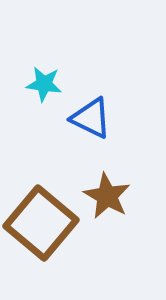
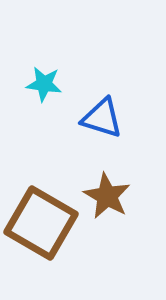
blue triangle: moved 11 px right; rotated 9 degrees counterclockwise
brown square: rotated 10 degrees counterclockwise
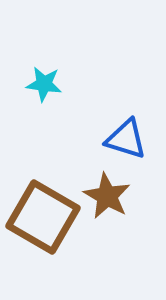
blue triangle: moved 24 px right, 21 px down
brown square: moved 2 px right, 6 px up
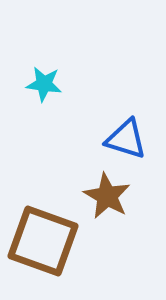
brown square: moved 24 px down; rotated 10 degrees counterclockwise
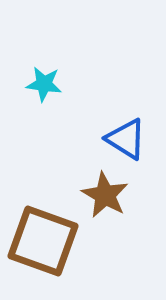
blue triangle: rotated 15 degrees clockwise
brown star: moved 2 px left, 1 px up
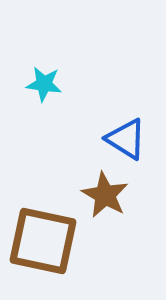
brown square: rotated 8 degrees counterclockwise
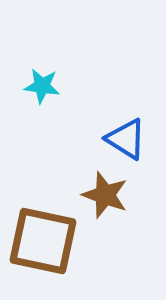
cyan star: moved 2 px left, 2 px down
brown star: rotated 9 degrees counterclockwise
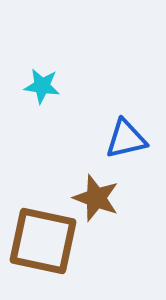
blue triangle: rotated 45 degrees counterclockwise
brown star: moved 9 px left, 3 px down
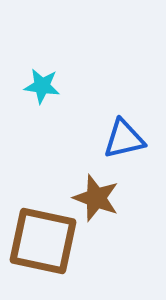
blue triangle: moved 2 px left
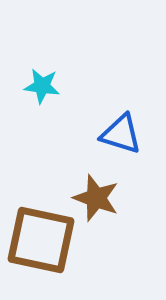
blue triangle: moved 3 px left, 5 px up; rotated 30 degrees clockwise
brown square: moved 2 px left, 1 px up
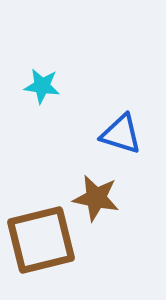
brown star: rotated 9 degrees counterclockwise
brown square: rotated 26 degrees counterclockwise
